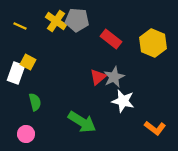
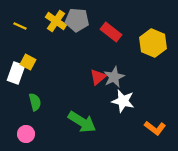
red rectangle: moved 7 px up
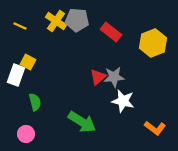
yellow hexagon: rotated 16 degrees clockwise
white rectangle: moved 2 px down
gray star: rotated 20 degrees clockwise
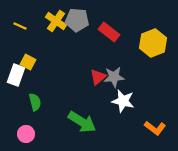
red rectangle: moved 2 px left
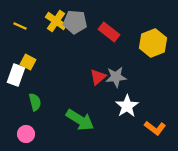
gray pentagon: moved 2 px left, 2 px down
gray star: moved 2 px right
white star: moved 4 px right, 5 px down; rotated 25 degrees clockwise
green arrow: moved 2 px left, 2 px up
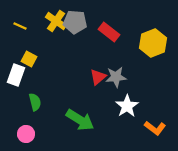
yellow square: moved 1 px right, 3 px up
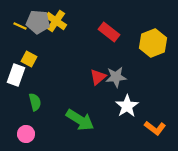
gray pentagon: moved 37 px left
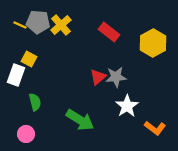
yellow cross: moved 5 px right, 4 px down; rotated 15 degrees clockwise
yellow line: moved 1 px up
yellow hexagon: rotated 8 degrees counterclockwise
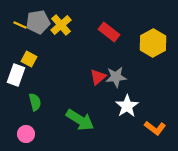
gray pentagon: rotated 15 degrees counterclockwise
